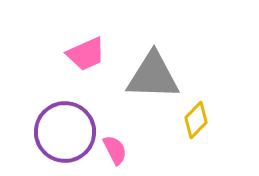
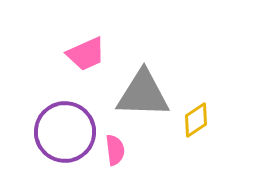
gray triangle: moved 10 px left, 18 px down
yellow diamond: rotated 12 degrees clockwise
pink semicircle: rotated 20 degrees clockwise
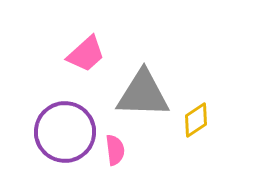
pink trapezoid: rotated 18 degrees counterclockwise
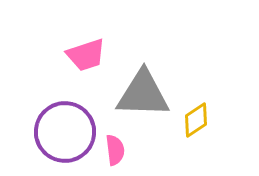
pink trapezoid: moved 1 px down; rotated 24 degrees clockwise
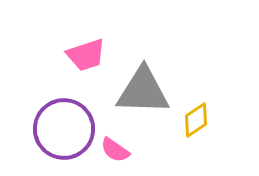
gray triangle: moved 3 px up
purple circle: moved 1 px left, 3 px up
pink semicircle: rotated 132 degrees clockwise
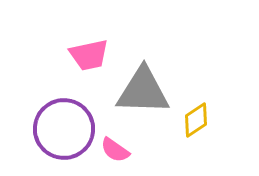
pink trapezoid: moved 3 px right; rotated 6 degrees clockwise
